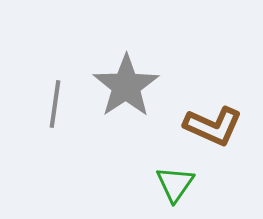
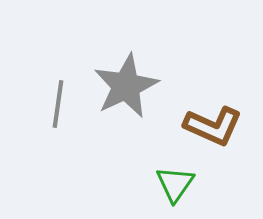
gray star: rotated 8 degrees clockwise
gray line: moved 3 px right
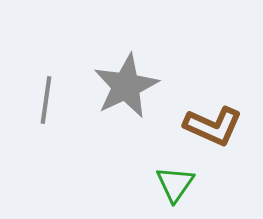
gray line: moved 12 px left, 4 px up
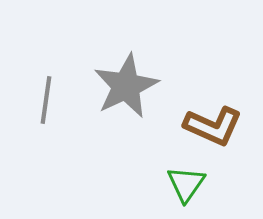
green triangle: moved 11 px right
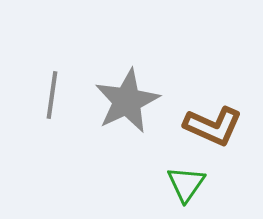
gray star: moved 1 px right, 15 px down
gray line: moved 6 px right, 5 px up
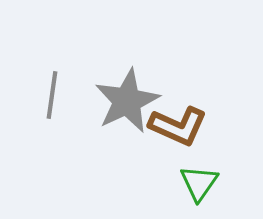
brown L-shape: moved 35 px left
green triangle: moved 13 px right, 1 px up
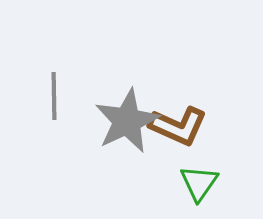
gray line: moved 2 px right, 1 px down; rotated 9 degrees counterclockwise
gray star: moved 20 px down
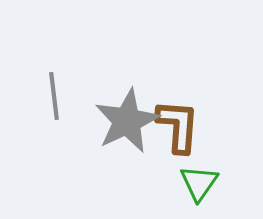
gray line: rotated 6 degrees counterclockwise
brown L-shape: rotated 110 degrees counterclockwise
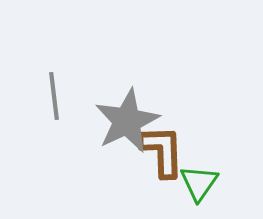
brown L-shape: moved 16 px left, 25 px down; rotated 6 degrees counterclockwise
